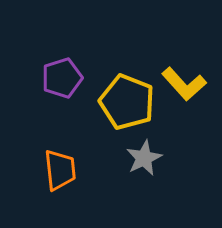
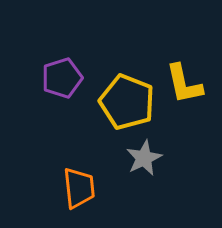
yellow L-shape: rotated 30 degrees clockwise
orange trapezoid: moved 19 px right, 18 px down
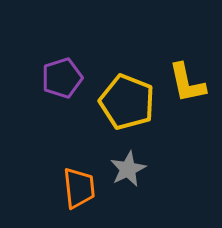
yellow L-shape: moved 3 px right, 1 px up
gray star: moved 16 px left, 11 px down
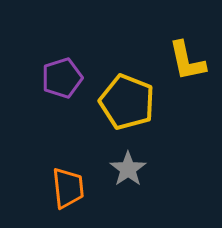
yellow L-shape: moved 22 px up
gray star: rotated 9 degrees counterclockwise
orange trapezoid: moved 11 px left
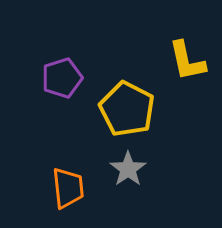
yellow pentagon: moved 7 px down; rotated 6 degrees clockwise
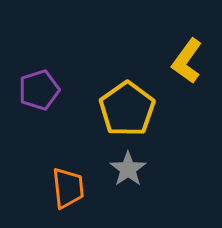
yellow L-shape: rotated 48 degrees clockwise
purple pentagon: moved 23 px left, 12 px down
yellow pentagon: rotated 10 degrees clockwise
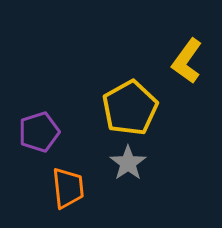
purple pentagon: moved 42 px down
yellow pentagon: moved 3 px right, 1 px up; rotated 6 degrees clockwise
gray star: moved 6 px up
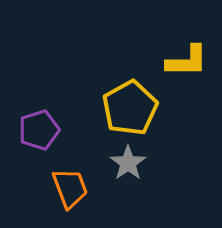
yellow L-shape: rotated 126 degrees counterclockwise
purple pentagon: moved 2 px up
orange trapezoid: moved 2 px right; rotated 15 degrees counterclockwise
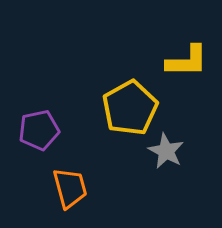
purple pentagon: rotated 6 degrees clockwise
gray star: moved 38 px right, 12 px up; rotated 9 degrees counterclockwise
orange trapezoid: rotated 6 degrees clockwise
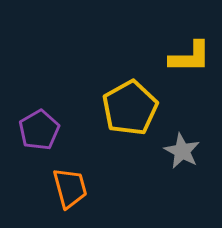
yellow L-shape: moved 3 px right, 4 px up
purple pentagon: rotated 18 degrees counterclockwise
gray star: moved 16 px right
